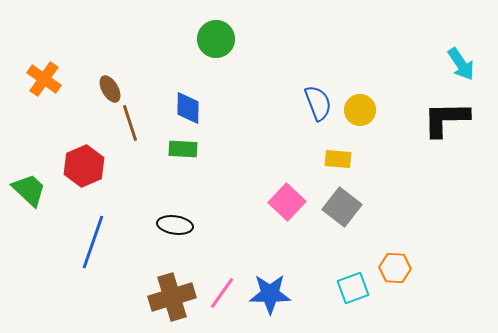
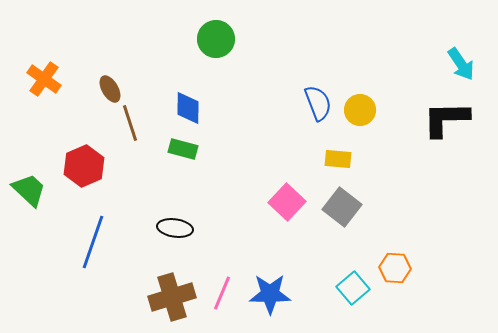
green rectangle: rotated 12 degrees clockwise
black ellipse: moved 3 px down
cyan square: rotated 20 degrees counterclockwise
pink line: rotated 12 degrees counterclockwise
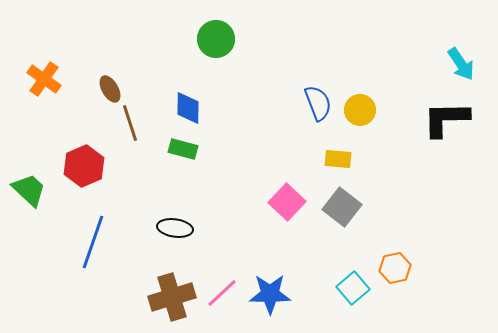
orange hexagon: rotated 16 degrees counterclockwise
pink line: rotated 24 degrees clockwise
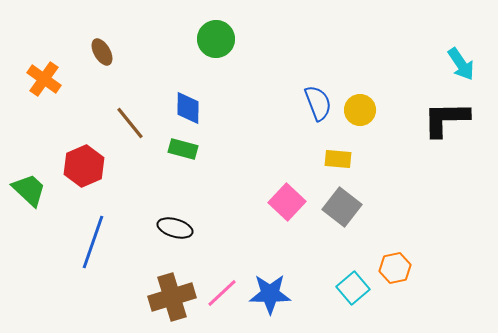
brown ellipse: moved 8 px left, 37 px up
brown line: rotated 21 degrees counterclockwise
black ellipse: rotated 8 degrees clockwise
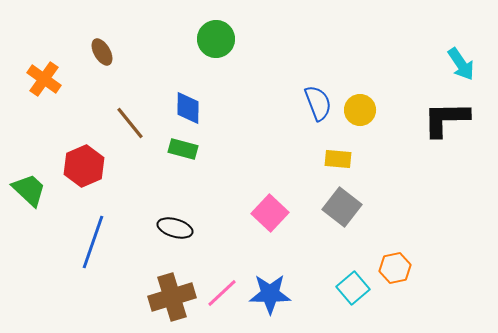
pink square: moved 17 px left, 11 px down
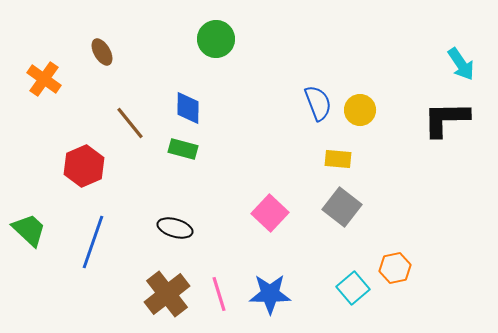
green trapezoid: moved 40 px down
pink line: moved 3 px left, 1 px down; rotated 64 degrees counterclockwise
brown cross: moved 5 px left, 3 px up; rotated 21 degrees counterclockwise
